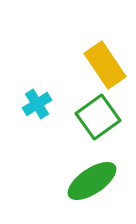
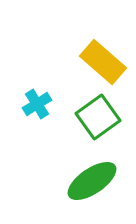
yellow rectangle: moved 2 px left, 3 px up; rotated 15 degrees counterclockwise
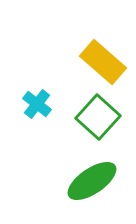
cyan cross: rotated 20 degrees counterclockwise
green square: rotated 12 degrees counterclockwise
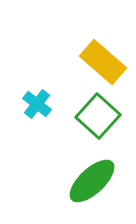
green square: moved 1 px up
green ellipse: rotated 9 degrees counterclockwise
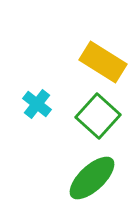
yellow rectangle: rotated 9 degrees counterclockwise
green ellipse: moved 3 px up
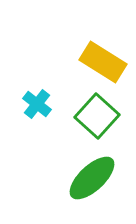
green square: moved 1 px left
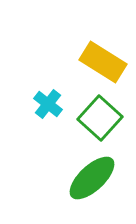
cyan cross: moved 11 px right
green square: moved 3 px right, 2 px down
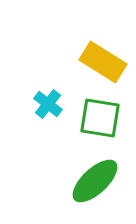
green square: rotated 33 degrees counterclockwise
green ellipse: moved 3 px right, 3 px down
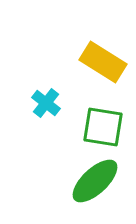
cyan cross: moved 2 px left, 1 px up
green square: moved 3 px right, 9 px down
